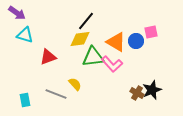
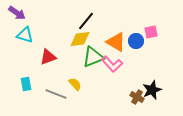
green triangle: rotated 15 degrees counterclockwise
brown cross: moved 4 px down
cyan rectangle: moved 1 px right, 16 px up
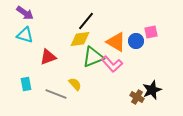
purple arrow: moved 8 px right
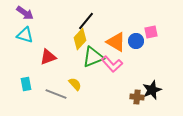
yellow diamond: rotated 40 degrees counterclockwise
brown cross: rotated 24 degrees counterclockwise
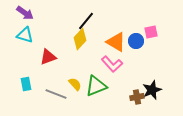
green triangle: moved 3 px right, 29 px down
brown cross: rotated 16 degrees counterclockwise
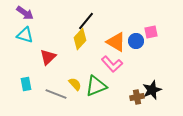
red triangle: rotated 24 degrees counterclockwise
